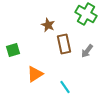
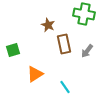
green cross: moved 2 px left; rotated 20 degrees counterclockwise
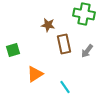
brown star: rotated 16 degrees counterclockwise
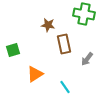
gray arrow: moved 8 px down
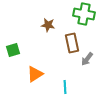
brown rectangle: moved 8 px right, 1 px up
cyan line: rotated 32 degrees clockwise
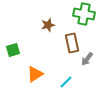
brown star: rotated 24 degrees counterclockwise
cyan line: moved 1 px right, 5 px up; rotated 48 degrees clockwise
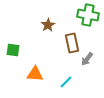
green cross: moved 4 px right, 1 px down
brown star: rotated 16 degrees counterclockwise
green square: rotated 24 degrees clockwise
orange triangle: rotated 36 degrees clockwise
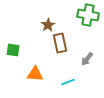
brown rectangle: moved 12 px left
cyan line: moved 2 px right; rotated 24 degrees clockwise
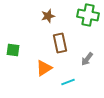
brown star: moved 9 px up; rotated 16 degrees clockwise
orange triangle: moved 9 px right, 6 px up; rotated 36 degrees counterclockwise
